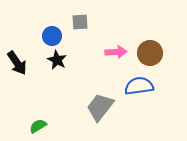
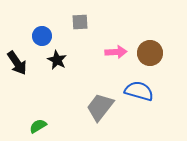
blue circle: moved 10 px left
blue semicircle: moved 5 px down; rotated 24 degrees clockwise
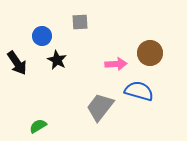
pink arrow: moved 12 px down
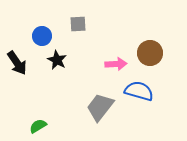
gray square: moved 2 px left, 2 px down
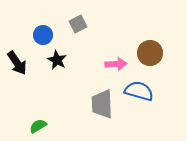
gray square: rotated 24 degrees counterclockwise
blue circle: moved 1 px right, 1 px up
gray trapezoid: moved 2 px right, 3 px up; rotated 40 degrees counterclockwise
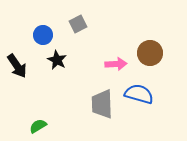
black arrow: moved 3 px down
blue semicircle: moved 3 px down
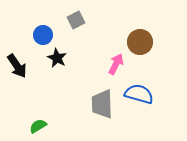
gray square: moved 2 px left, 4 px up
brown circle: moved 10 px left, 11 px up
black star: moved 2 px up
pink arrow: rotated 60 degrees counterclockwise
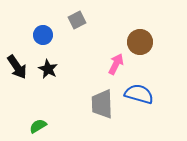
gray square: moved 1 px right
black star: moved 9 px left, 11 px down
black arrow: moved 1 px down
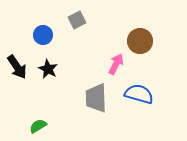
brown circle: moved 1 px up
gray trapezoid: moved 6 px left, 6 px up
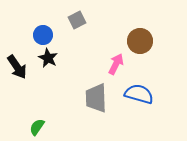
black star: moved 11 px up
green semicircle: moved 1 px left, 1 px down; rotated 24 degrees counterclockwise
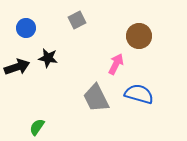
blue circle: moved 17 px left, 7 px up
brown circle: moved 1 px left, 5 px up
black star: rotated 18 degrees counterclockwise
black arrow: rotated 75 degrees counterclockwise
gray trapezoid: rotated 24 degrees counterclockwise
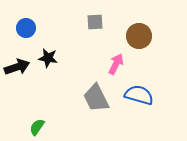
gray square: moved 18 px right, 2 px down; rotated 24 degrees clockwise
blue semicircle: moved 1 px down
